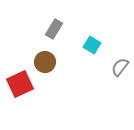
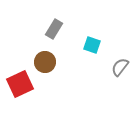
cyan square: rotated 12 degrees counterclockwise
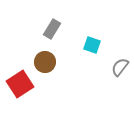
gray rectangle: moved 2 px left
red square: rotated 8 degrees counterclockwise
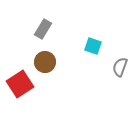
gray rectangle: moved 9 px left
cyan square: moved 1 px right, 1 px down
gray semicircle: rotated 18 degrees counterclockwise
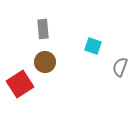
gray rectangle: rotated 36 degrees counterclockwise
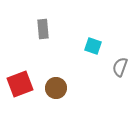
brown circle: moved 11 px right, 26 px down
red square: rotated 12 degrees clockwise
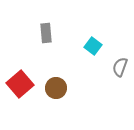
gray rectangle: moved 3 px right, 4 px down
cyan square: rotated 18 degrees clockwise
red square: rotated 20 degrees counterclockwise
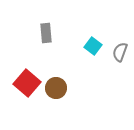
gray semicircle: moved 15 px up
red square: moved 7 px right, 1 px up; rotated 8 degrees counterclockwise
